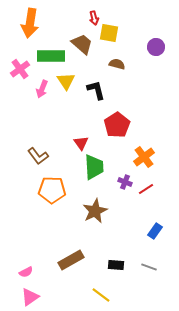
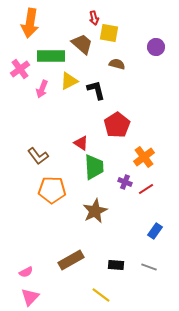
yellow triangle: moved 3 px right; rotated 36 degrees clockwise
red triangle: rotated 21 degrees counterclockwise
pink triangle: rotated 12 degrees counterclockwise
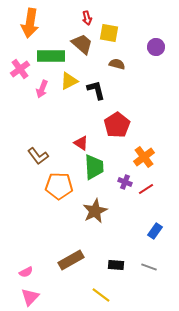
red arrow: moved 7 px left
orange pentagon: moved 7 px right, 4 px up
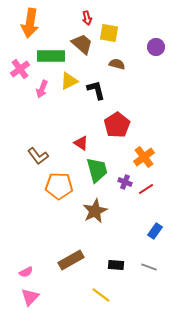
green trapezoid: moved 3 px right, 3 px down; rotated 12 degrees counterclockwise
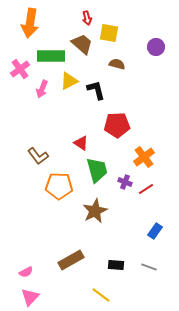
red pentagon: rotated 30 degrees clockwise
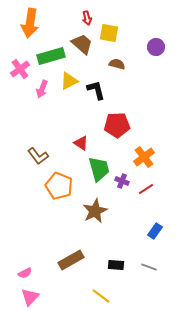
green rectangle: rotated 16 degrees counterclockwise
green trapezoid: moved 2 px right, 1 px up
purple cross: moved 3 px left, 1 px up
orange pentagon: rotated 20 degrees clockwise
pink semicircle: moved 1 px left, 1 px down
yellow line: moved 1 px down
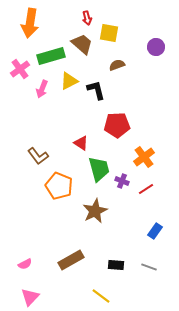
brown semicircle: moved 1 px down; rotated 35 degrees counterclockwise
pink semicircle: moved 9 px up
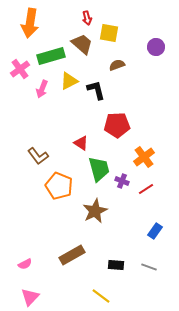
brown rectangle: moved 1 px right, 5 px up
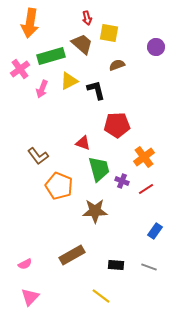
red triangle: moved 2 px right; rotated 14 degrees counterclockwise
brown star: rotated 25 degrees clockwise
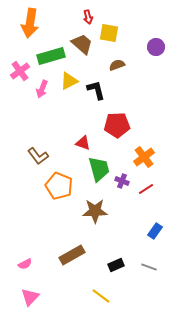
red arrow: moved 1 px right, 1 px up
pink cross: moved 2 px down
black rectangle: rotated 28 degrees counterclockwise
